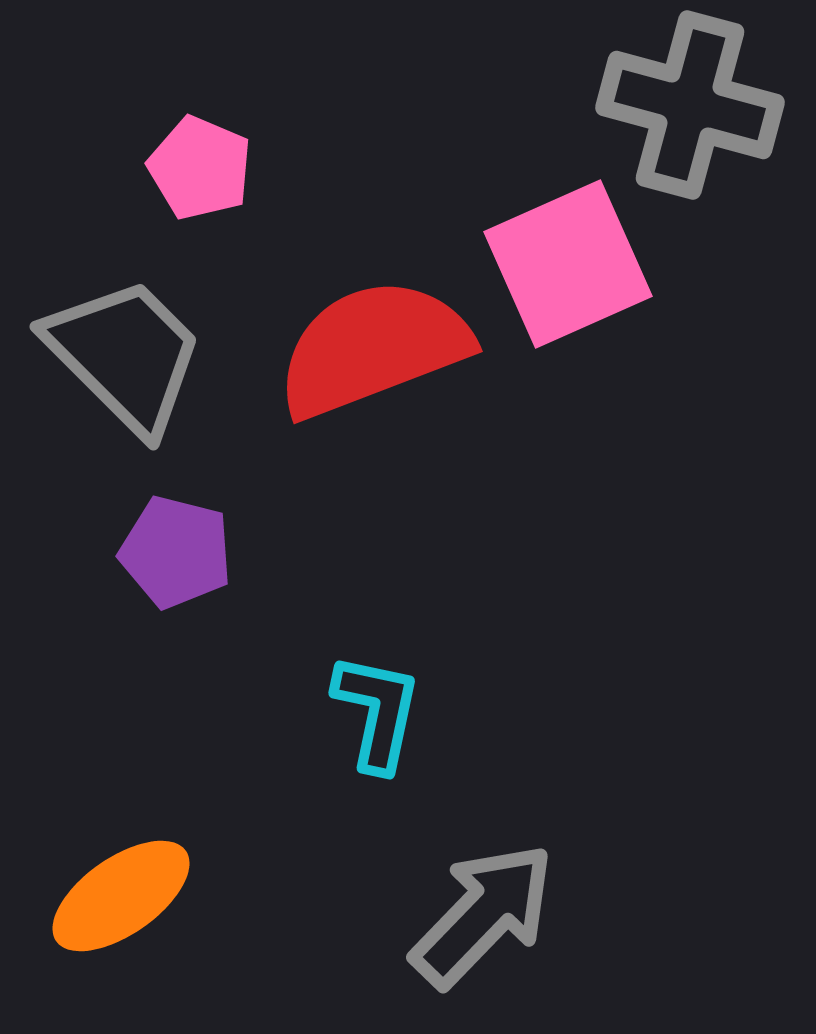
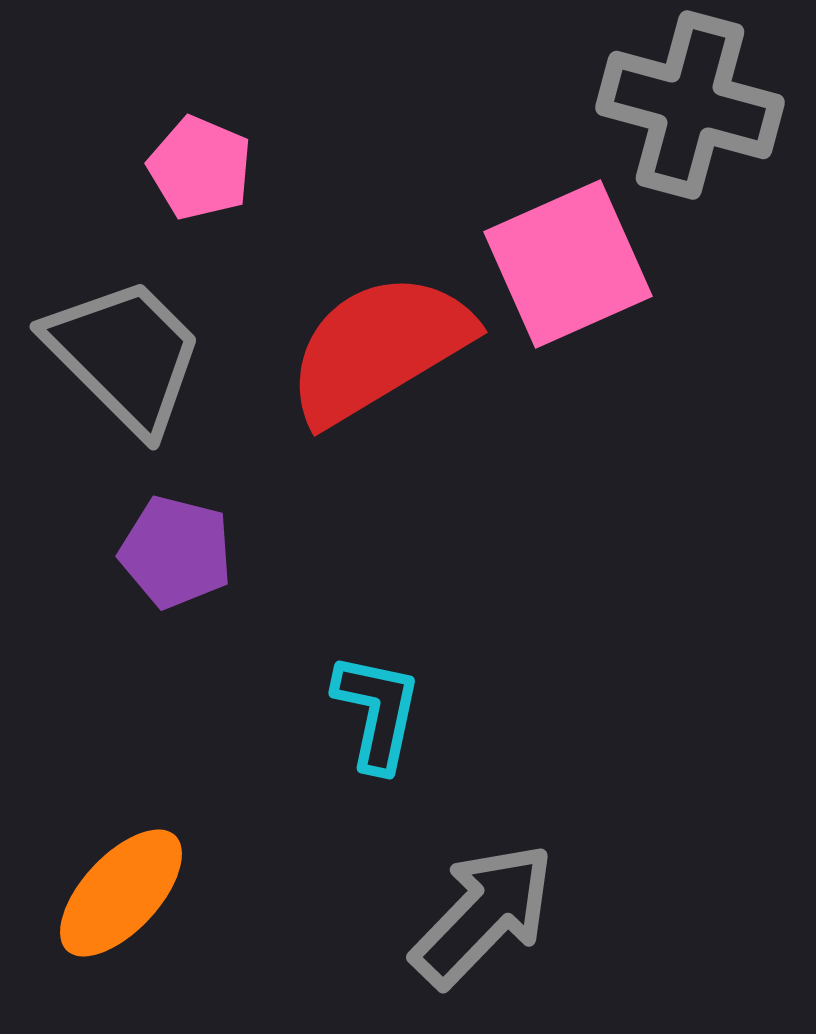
red semicircle: moved 6 px right; rotated 10 degrees counterclockwise
orange ellipse: moved 3 px up; rotated 12 degrees counterclockwise
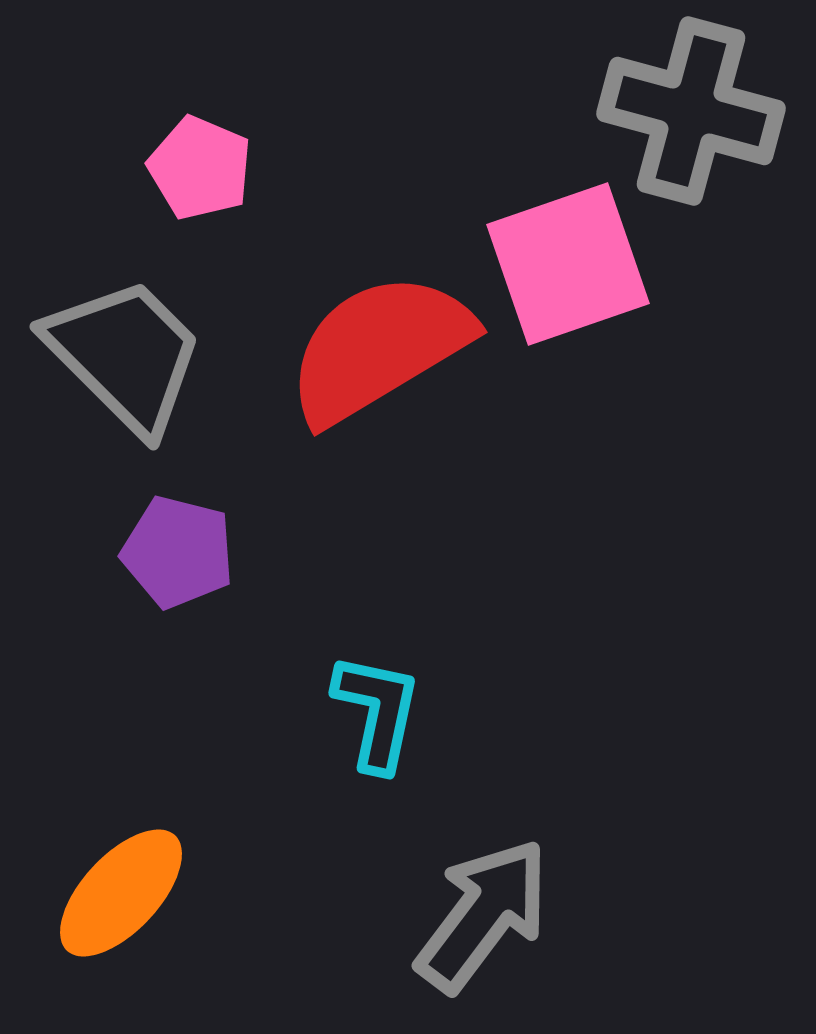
gray cross: moved 1 px right, 6 px down
pink square: rotated 5 degrees clockwise
purple pentagon: moved 2 px right
gray arrow: rotated 7 degrees counterclockwise
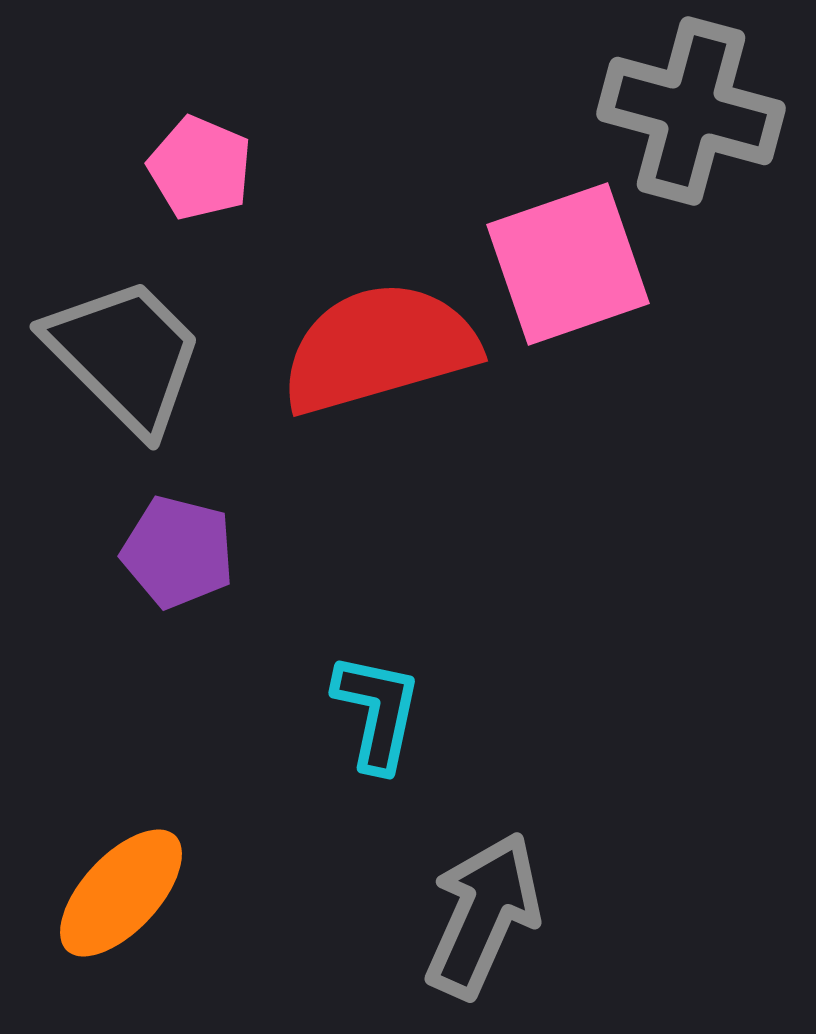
red semicircle: rotated 15 degrees clockwise
gray arrow: rotated 13 degrees counterclockwise
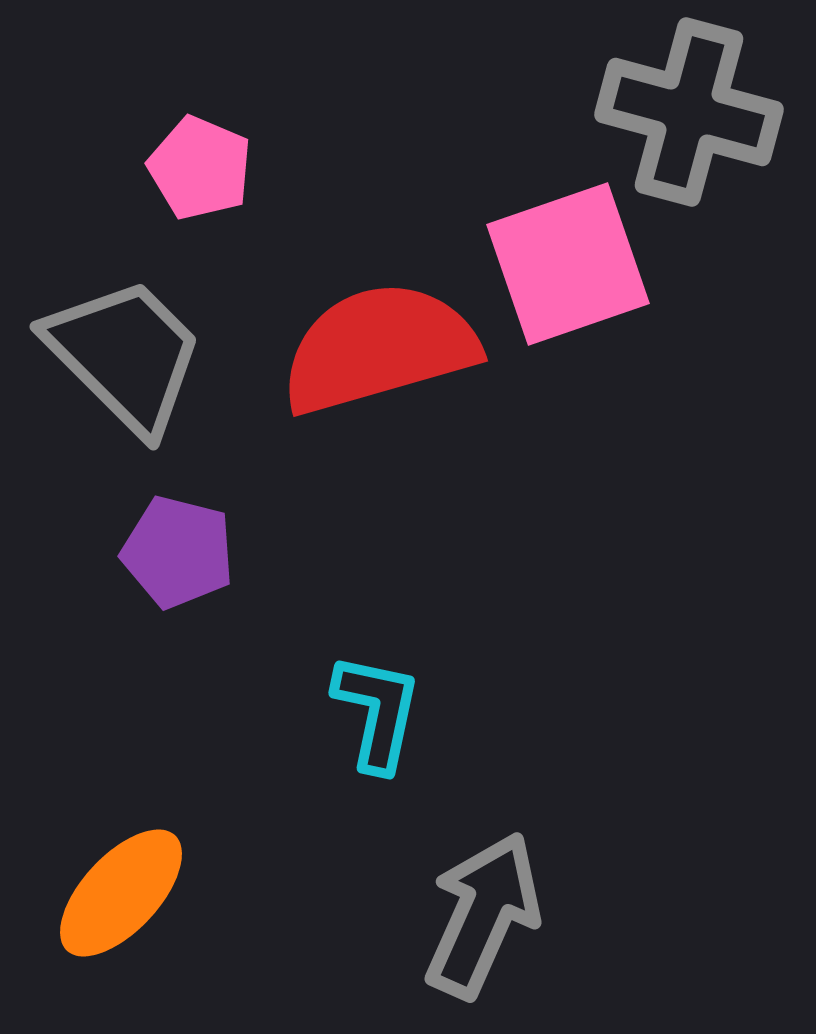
gray cross: moved 2 px left, 1 px down
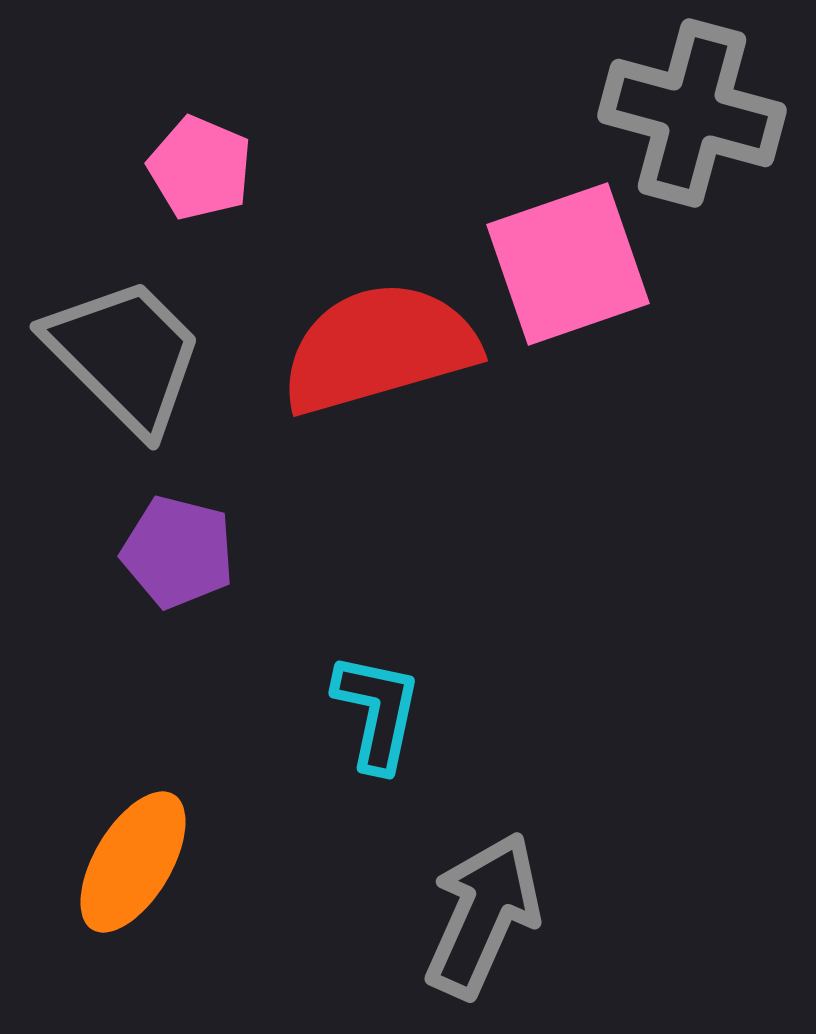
gray cross: moved 3 px right, 1 px down
orange ellipse: moved 12 px right, 31 px up; rotated 12 degrees counterclockwise
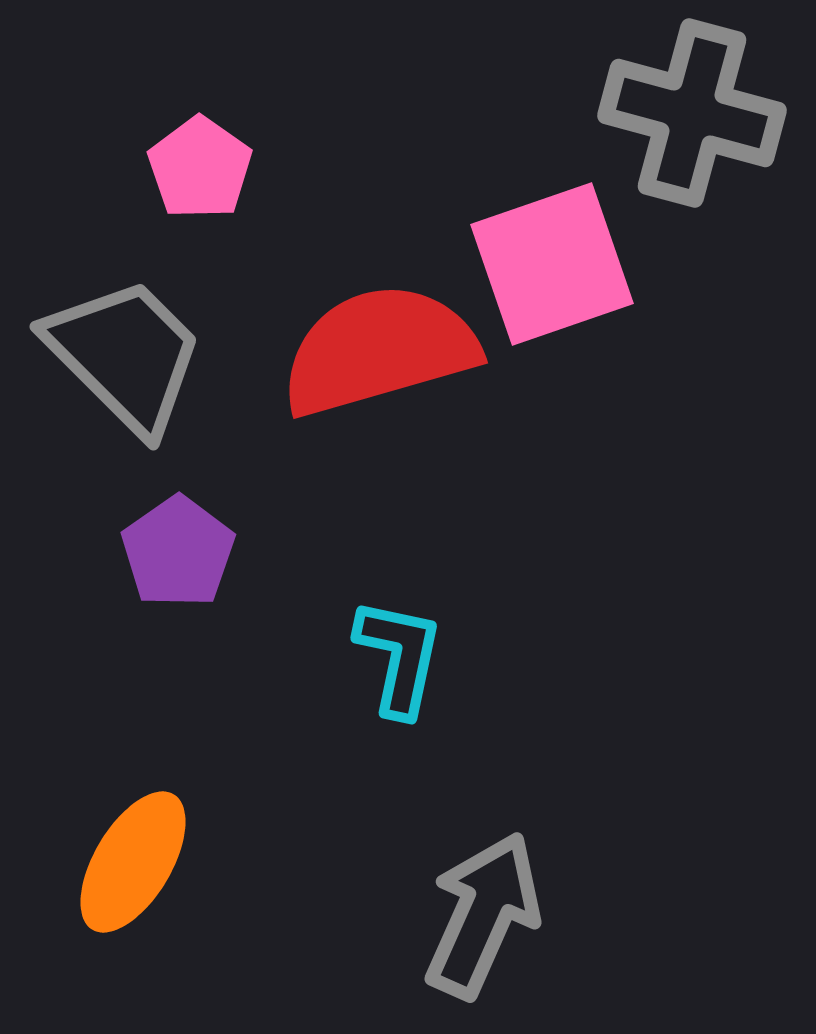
pink pentagon: rotated 12 degrees clockwise
pink square: moved 16 px left
red semicircle: moved 2 px down
purple pentagon: rotated 23 degrees clockwise
cyan L-shape: moved 22 px right, 55 px up
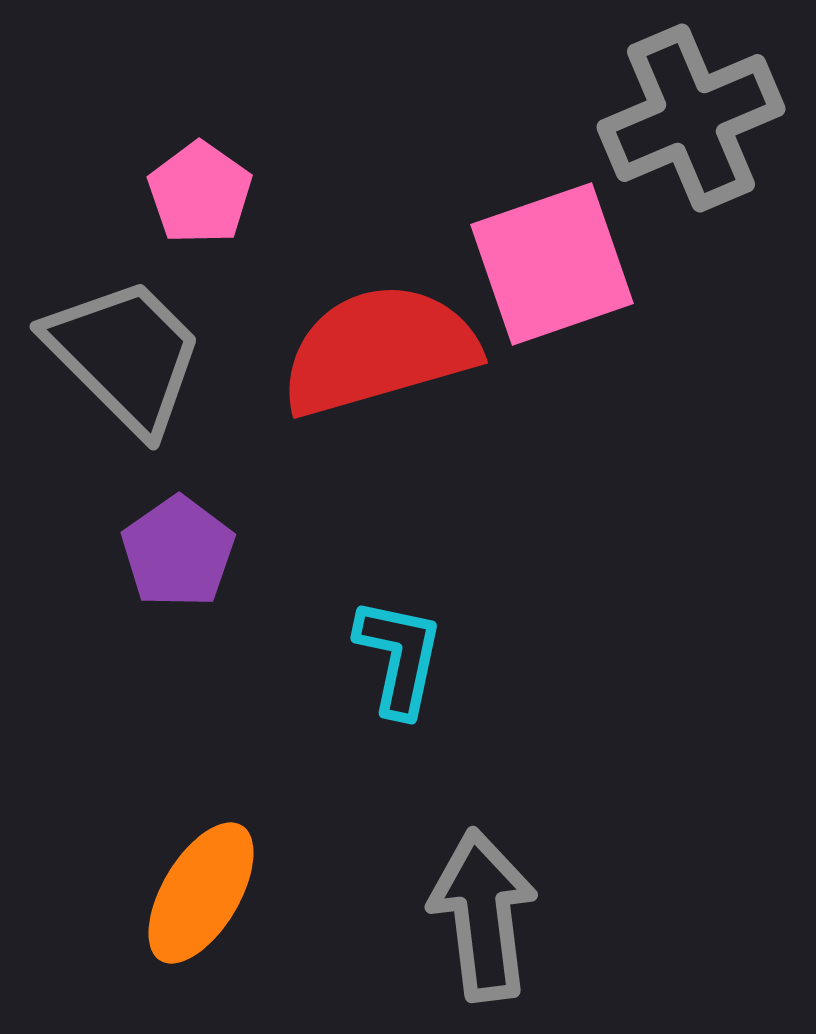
gray cross: moved 1 px left, 5 px down; rotated 38 degrees counterclockwise
pink pentagon: moved 25 px down
orange ellipse: moved 68 px right, 31 px down
gray arrow: rotated 31 degrees counterclockwise
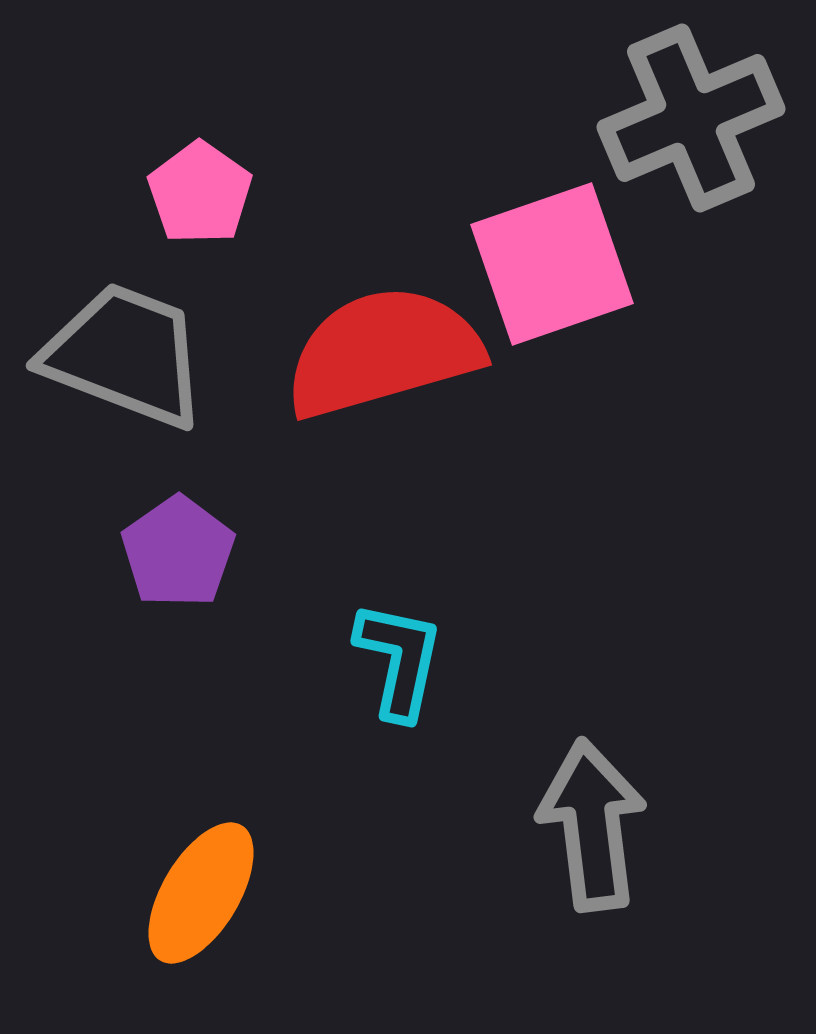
red semicircle: moved 4 px right, 2 px down
gray trapezoid: rotated 24 degrees counterclockwise
cyan L-shape: moved 3 px down
gray arrow: moved 109 px right, 90 px up
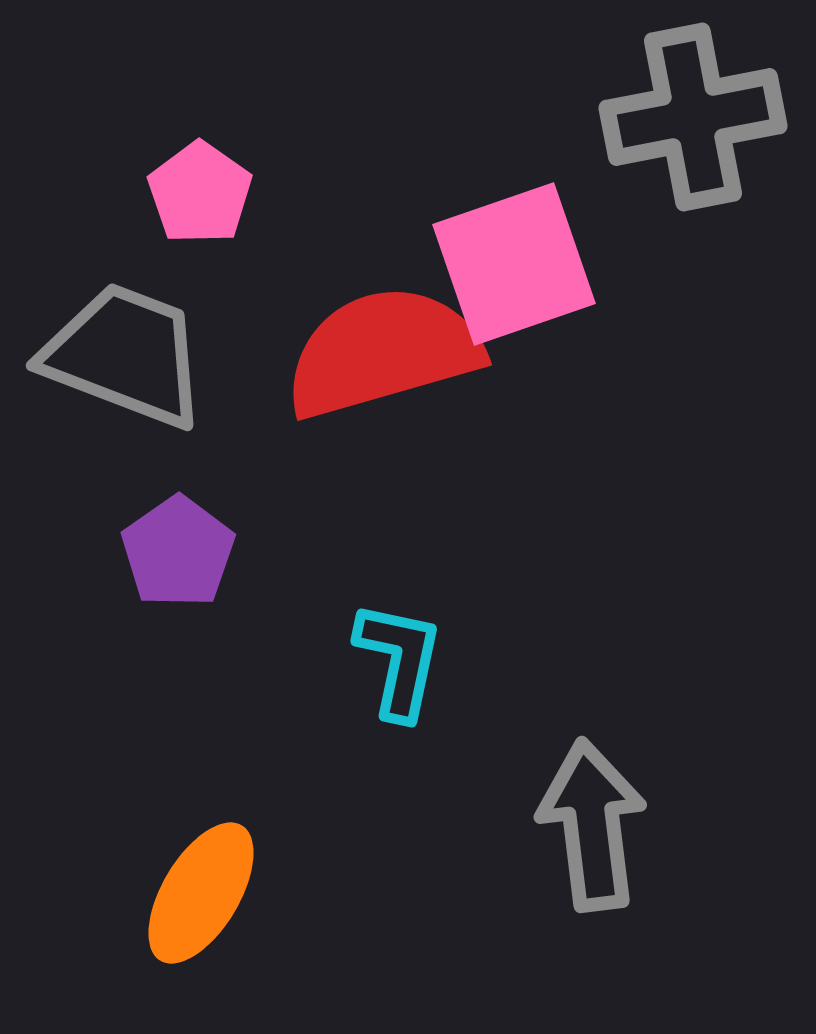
gray cross: moved 2 px right, 1 px up; rotated 12 degrees clockwise
pink square: moved 38 px left
